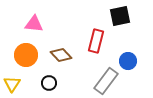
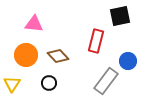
brown diamond: moved 3 px left, 1 px down
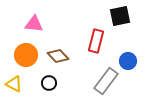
yellow triangle: moved 2 px right; rotated 36 degrees counterclockwise
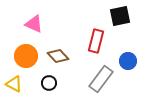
pink triangle: rotated 18 degrees clockwise
orange circle: moved 1 px down
gray rectangle: moved 5 px left, 2 px up
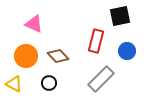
blue circle: moved 1 px left, 10 px up
gray rectangle: rotated 8 degrees clockwise
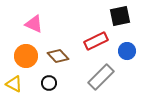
red rectangle: rotated 50 degrees clockwise
gray rectangle: moved 2 px up
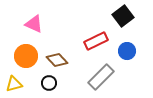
black square: moved 3 px right; rotated 25 degrees counterclockwise
brown diamond: moved 1 px left, 4 px down
yellow triangle: rotated 42 degrees counterclockwise
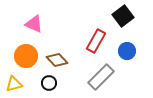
red rectangle: rotated 35 degrees counterclockwise
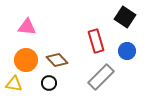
black square: moved 2 px right, 1 px down; rotated 20 degrees counterclockwise
pink triangle: moved 7 px left, 3 px down; rotated 18 degrees counterclockwise
red rectangle: rotated 45 degrees counterclockwise
orange circle: moved 4 px down
yellow triangle: rotated 24 degrees clockwise
